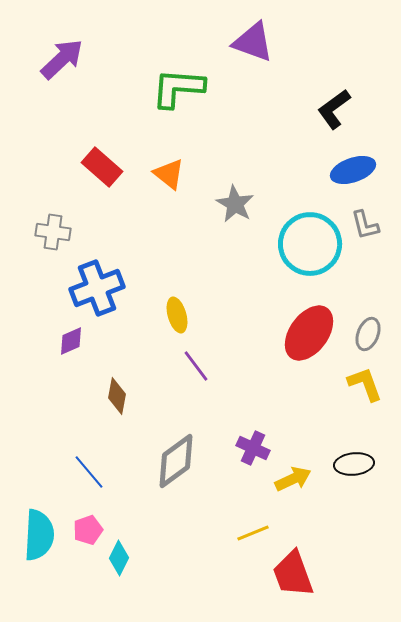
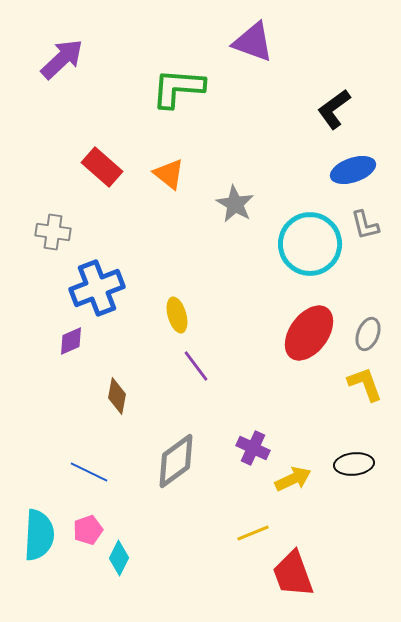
blue line: rotated 24 degrees counterclockwise
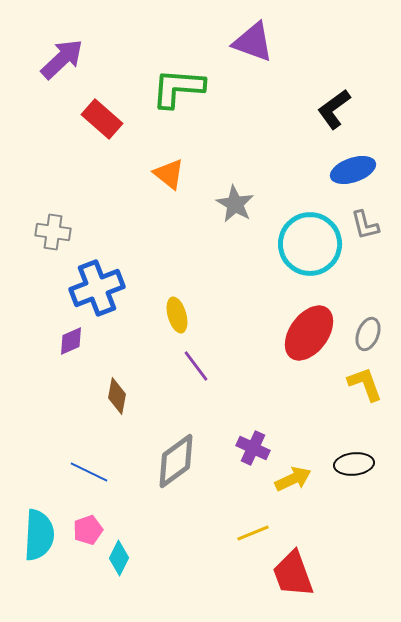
red rectangle: moved 48 px up
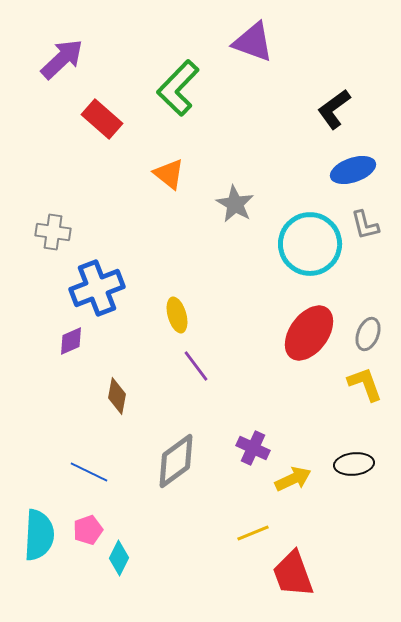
green L-shape: rotated 50 degrees counterclockwise
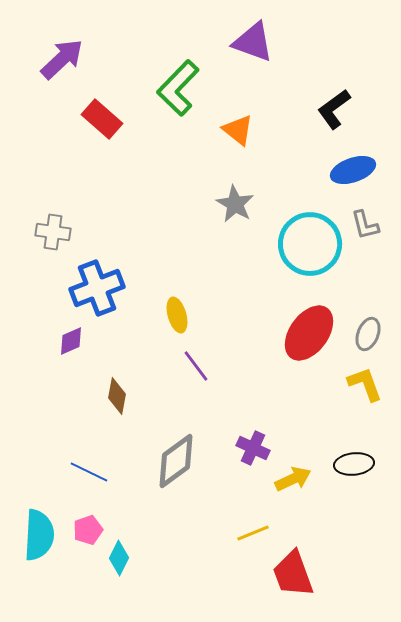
orange triangle: moved 69 px right, 44 px up
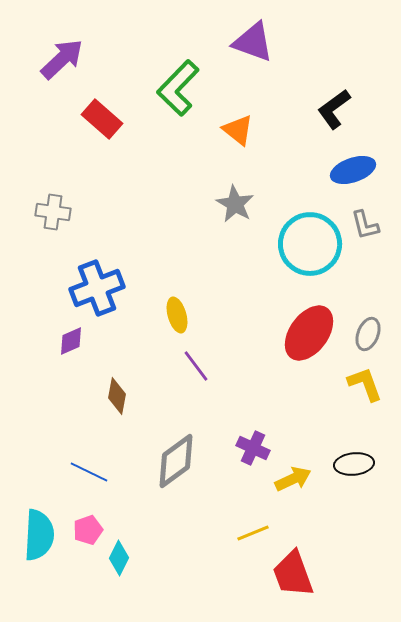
gray cross: moved 20 px up
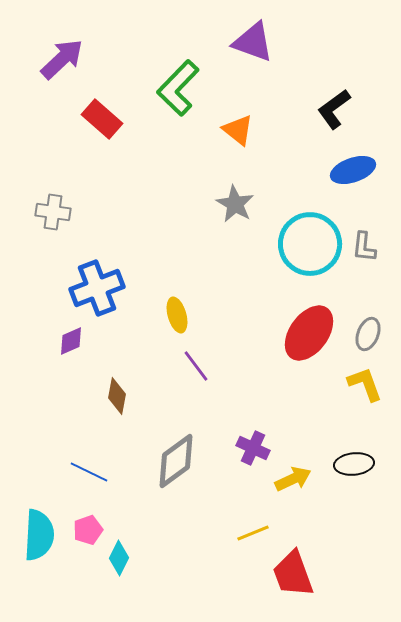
gray L-shape: moved 1 px left, 22 px down; rotated 20 degrees clockwise
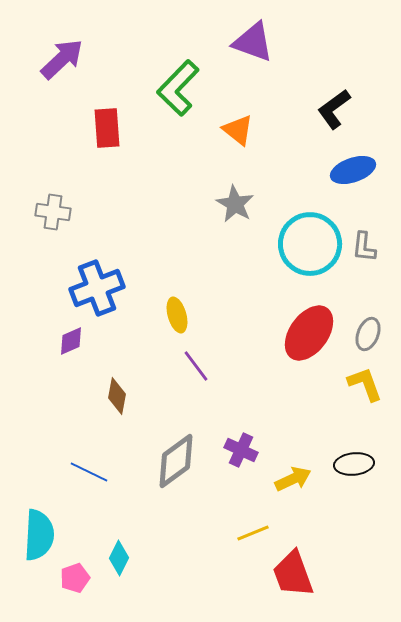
red rectangle: moved 5 px right, 9 px down; rotated 45 degrees clockwise
purple cross: moved 12 px left, 2 px down
pink pentagon: moved 13 px left, 48 px down
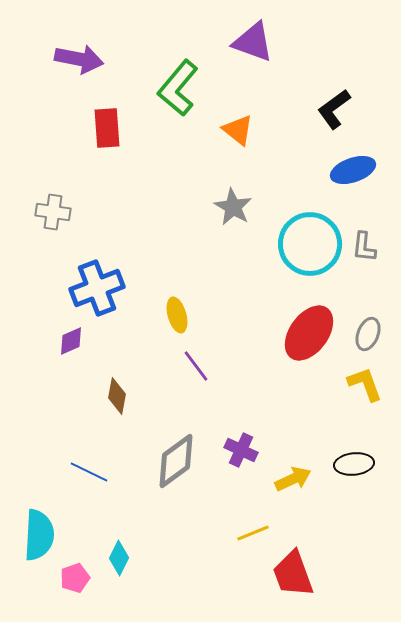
purple arrow: moved 17 px right; rotated 54 degrees clockwise
green L-shape: rotated 4 degrees counterclockwise
gray star: moved 2 px left, 3 px down
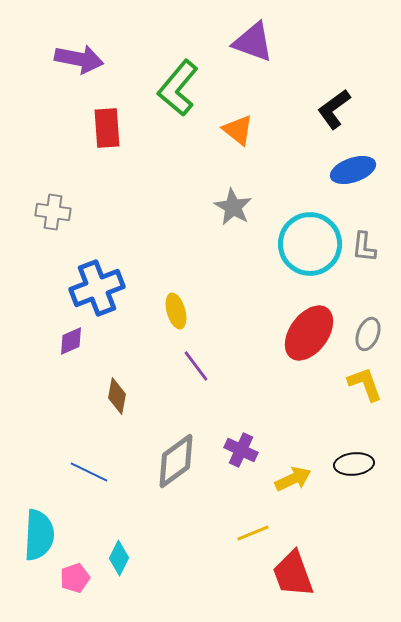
yellow ellipse: moved 1 px left, 4 px up
